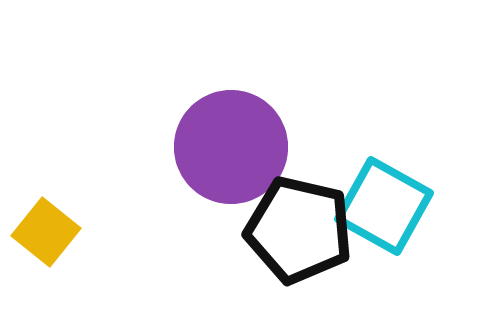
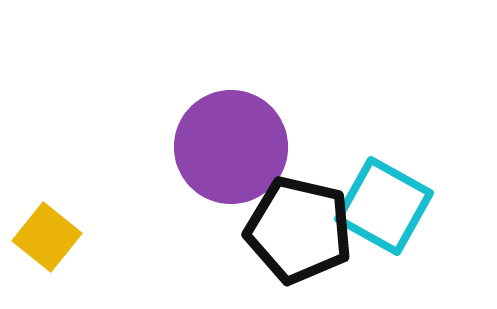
yellow square: moved 1 px right, 5 px down
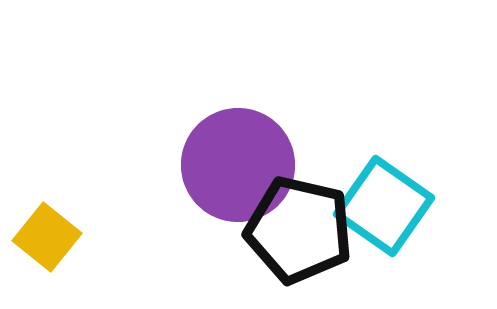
purple circle: moved 7 px right, 18 px down
cyan square: rotated 6 degrees clockwise
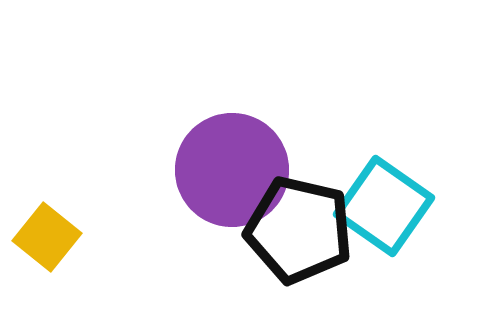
purple circle: moved 6 px left, 5 px down
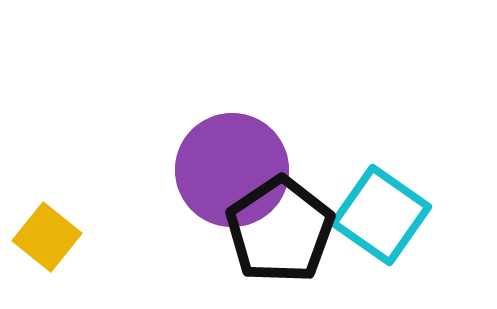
cyan square: moved 3 px left, 9 px down
black pentagon: moved 19 px left; rotated 25 degrees clockwise
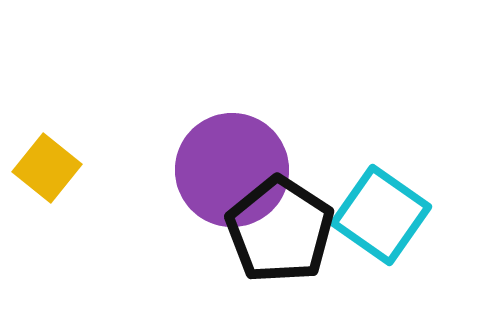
black pentagon: rotated 5 degrees counterclockwise
yellow square: moved 69 px up
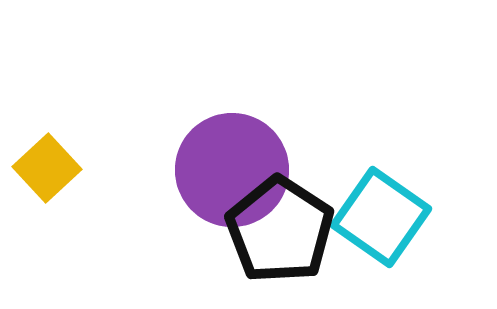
yellow square: rotated 8 degrees clockwise
cyan square: moved 2 px down
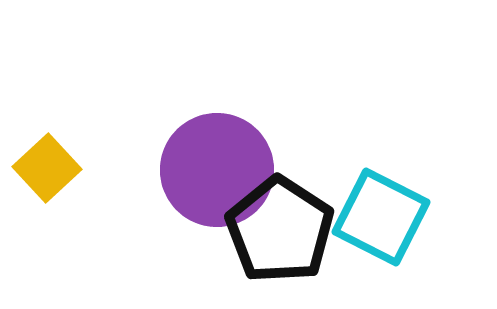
purple circle: moved 15 px left
cyan square: rotated 8 degrees counterclockwise
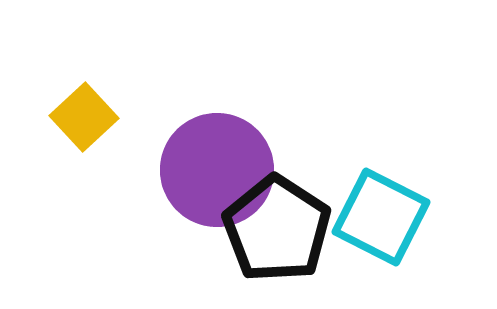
yellow square: moved 37 px right, 51 px up
black pentagon: moved 3 px left, 1 px up
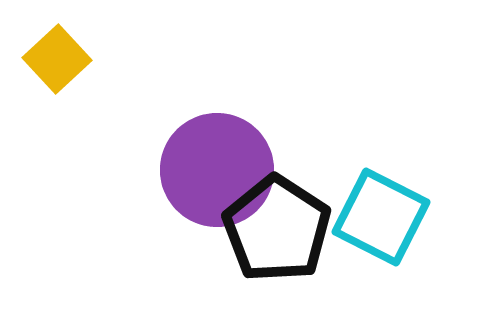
yellow square: moved 27 px left, 58 px up
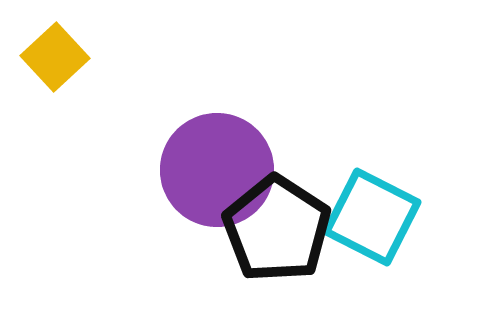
yellow square: moved 2 px left, 2 px up
cyan square: moved 9 px left
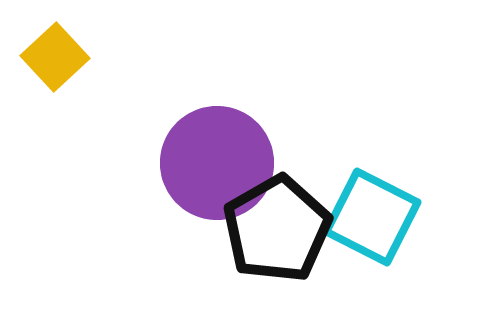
purple circle: moved 7 px up
black pentagon: rotated 9 degrees clockwise
